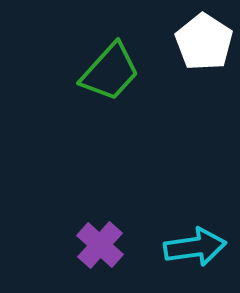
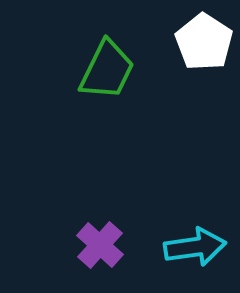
green trapezoid: moved 3 px left, 2 px up; rotated 16 degrees counterclockwise
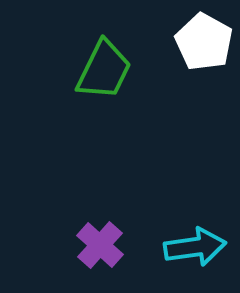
white pentagon: rotated 4 degrees counterclockwise
green trapezoid: moved 3 px left
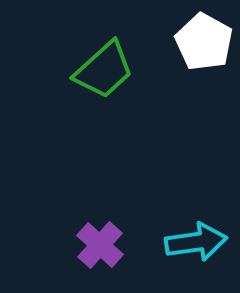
green trapezoid: rotated 22 degrees clockwise
cyan arrow: moved 1 px right, 5 px up
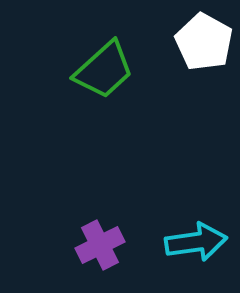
purple cross: rotated 21 degrees clockwise
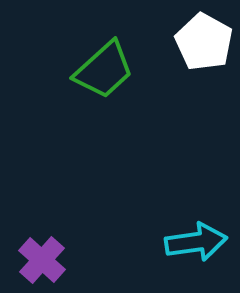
purple cross: moved 58 px left, 15 px down; rotated 21 degrees counterclockwise
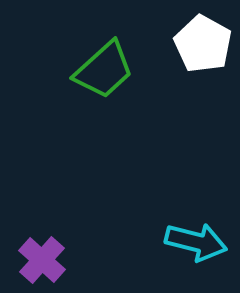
white pentagon: moved 1 px left, 2 px down
cyan arrow: rotated 22 degrees clockwise
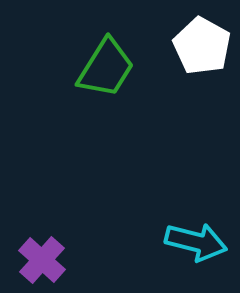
white pentagon: moved 1 px left, 2 px down
green trapezoid: moved 2 px right, 2 px up; rotated 16 degrees counterclockwise
